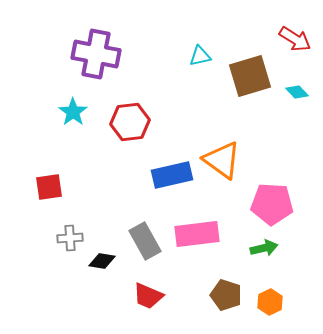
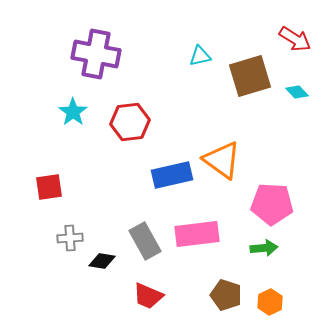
green arrow: rotated 8 degrees clockwise
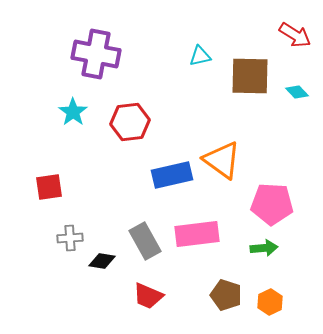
red arrow: moved 4 px up
brown square: rotated 18 degrees clockwise
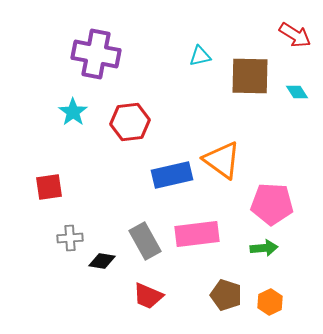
cyan diamond: rotated 10 degrees clockwise
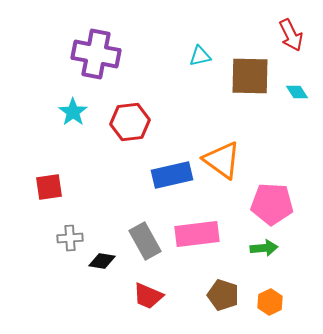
red arrow: moved 4 px left; rotated 32 degrees clockwise
brown pentagon: moved 3 px left
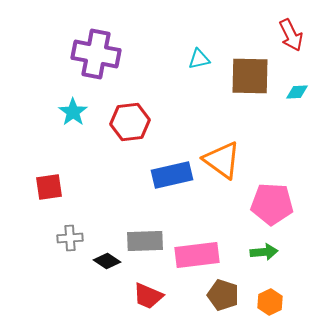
cyan triangle: moved 1 px left, 3 px down
cyan diamond: rotated 60 degrees counterclockwise
pink rectangle: moved 21 px down
gray rectangle: rotated 63 degrees counterclockwise
green arrow: moved 4 px down
black diamond: moved 5 px right; rotated 24 degrees clockwise
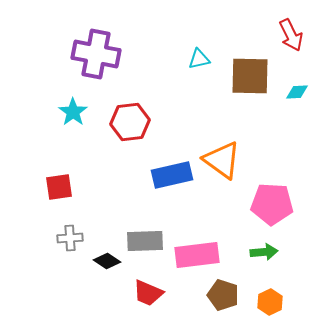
red square: moved 10 px right
red trapezoid: moved 3 px up
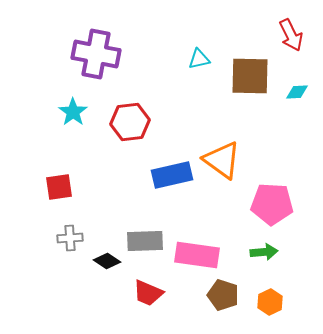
pink rectangle: rotated 15 degrees clockwise
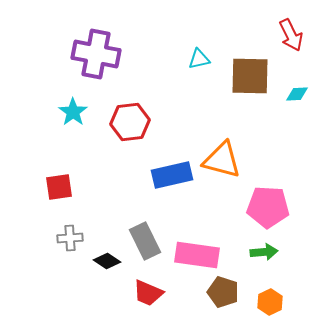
cyan diamond: moved 2 px down
orange triangle: rotated 21 degrees counterclockwise
pink pentagon: moved 4 px left, 3 px down
gray rectangle: rotated 66 degrees clockwise
brown pentagon: moved 3 px up
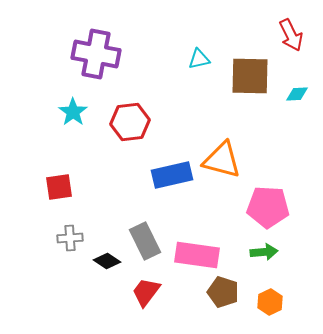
red trapezoid: moved 2 px left, 1 px up; rotated 104 degrees clockwise
